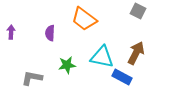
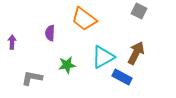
gray square: moved 1 px right
purple arrow: moved 1 px right, 10 px down
cyan triangle: moved 1 px right; rotated 40 degrees counterclockwise
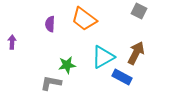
purple semicircle: moved 9 px up
gray L-shape: moved 19 px right, 5 px down
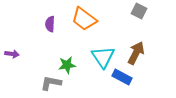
purple arrow: moved 12 px down; rotated 96 degrees clockwise
cyan triangle: rotated 35 degrees counterclockwise
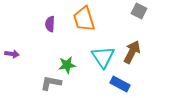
orange trapezoid: rotated 36 degrees clockwise
brown arrow: moved 4 px left, 1 px up
blue rectangle: moved 2 px left, 7 px down
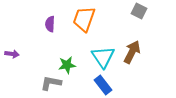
orange trapezoid: rotated 36 degrees clockwise
blue rectangle: moved 17 px left, 1 px down; rotated 24 degrees clockwise
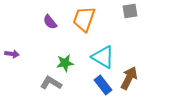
gray square: moved 9 px left; rotated 35 degrees counterclockwise
purple semicircle: moved 2 px up; rotated 42 degrees counterclockwise
brown arrow: moved 3 px left, 26 px down
cyan triangle: rotated 25 degrees counterclockwise
green star: moved 2 px left, 2 px up
gray L-shape: rotated 20 degrees clockwise
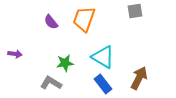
gray square: moved 5 px right
purple semicircle: moved 1 px right
purple arrow: moved 3 px right
brown arrow: moved 10 px right
blue rectangle: moved 1 px up
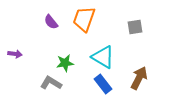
gray square: moved 16 px down
